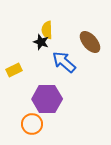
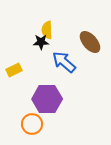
black star: rotated 21 degrees counterclockwise
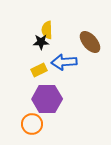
blue arrow: rotated 45 degrees counterclockwise
yellow rectangle: moved 25 px right
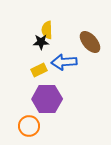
orange circle: moved 3 px left, 2 px down
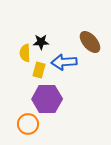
yellow semicircle: moved 22 px left, 23 px down
yellow rectangle: rotated 49 degrees counterclockwise
orange circle: moved 1 px left, 2 px up
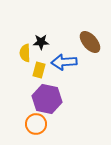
purple hexagon: rotated 12 degrees clockwise
orange circle: moved 8 px right
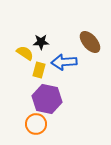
yellow semicircle: rotated 126 degrees clockwise
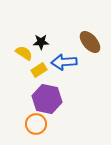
yellow semicircle: moved 1 px left
yellow rectangle: rotated 42 degrees clockwise
